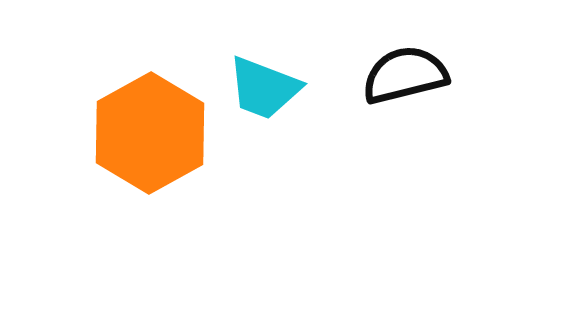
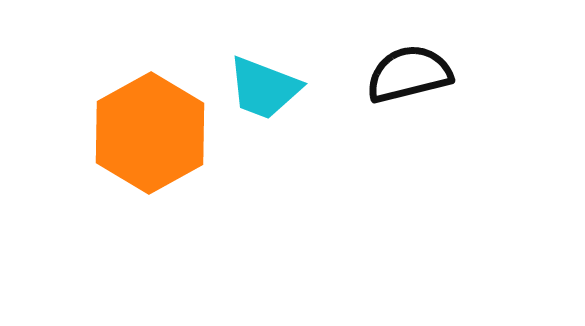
black semicircle: moved 4 px right, 1 px up
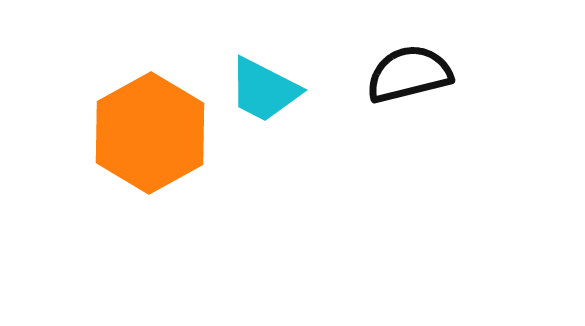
cyan trapezoid: moved 2 px down; rotated 6 degrees clockwise
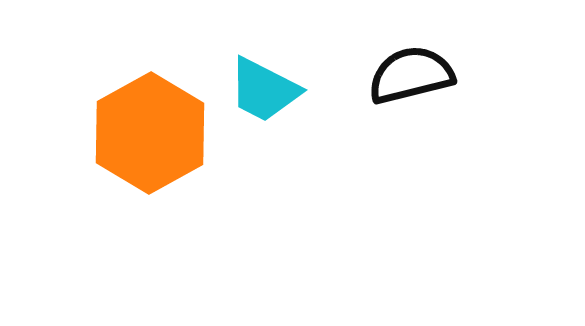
black semicircle: moved 2 px right, 1 px down
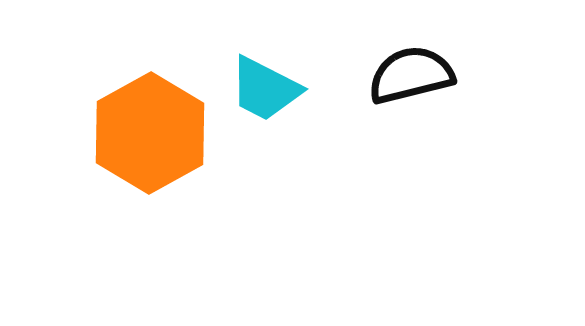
cyan trapezoid: moved 1 px right, 1 px up
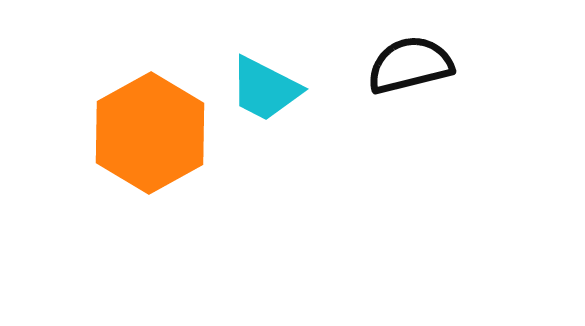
black semicircle: moved 1 px left, 10 px up
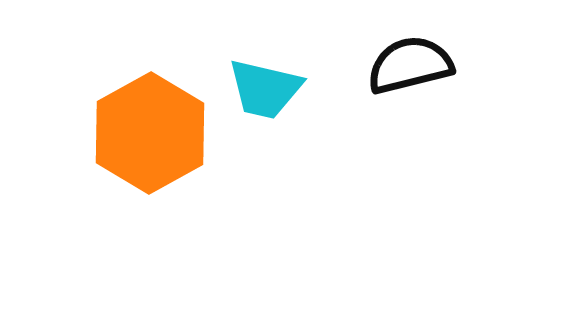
cyan trapezoid: rotated 14 degrees counterclockwise
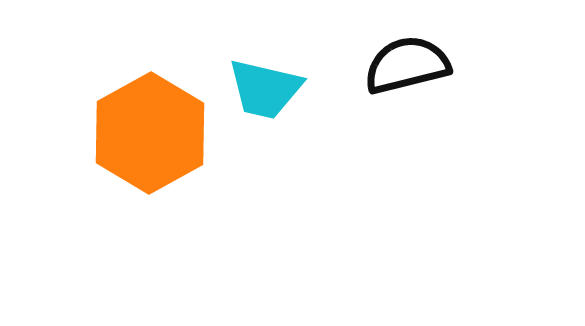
black semicircle: moved 3 px left
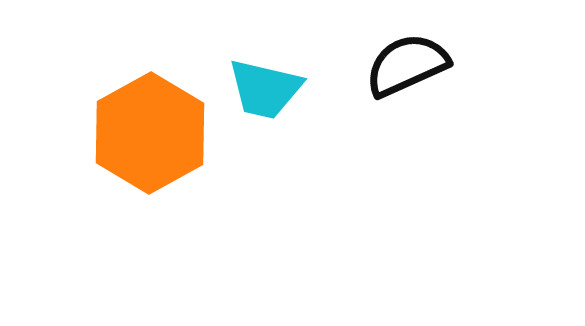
black semicircle: rotated 10 degrees counterclockwise
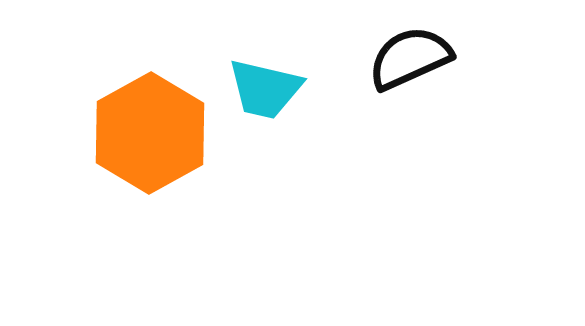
black semicircle: moved 3 px right, 7 px up
